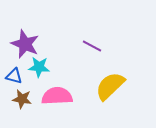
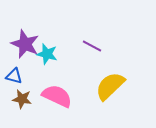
cyan star: moved 8 px right, 13 px up; rotated 10 degrees clockwise
pink semicircle: rotated 28 degrees clockwise
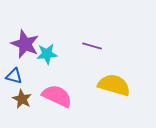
purple line: rotated 12 degrees counterclockwise
cyan star: rotated 20 degrees counterclockwise
yellow semicircle: moved 4 px right, 1 px up; rotated 60 degrees clockwise
brown star: rotated 18 degrees clockwise
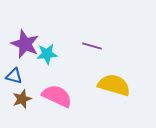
brown star: rotated 24 degrees clockwise
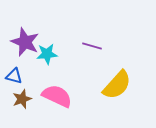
purple star: moved 2 px up
yellow semicircle: moved 3 px right; rotated 116 degrees clockwise
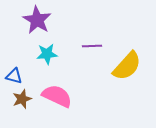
purple star: moved 12 px right, 22 px up; rotated 8 degrees clockwise
purple line: rotated 18 degrees counterclockwise
yellow semicircle: moved 10 px right, 19 px up
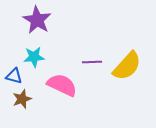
purple line: moved 16 px down
cyan star: moved 13 px left, 3 px down
pink semicircle: moved 5 px right, 11 px up
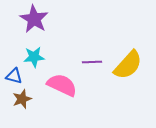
purple star: moved 3 px left, 1 px up
yellow semicircle: moved 1 px right, 1 px up
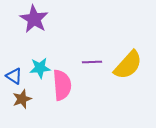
cyan star: moved 6 px right, 11 px down
blue triangle: rotated 18 degrees clockwise
pink semicircle: rotated 60 degrees clockwise
